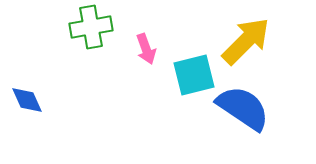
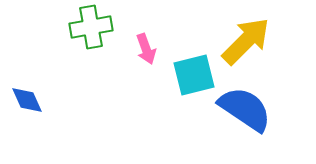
blue semicircle: moved 2 px right, 1 px down
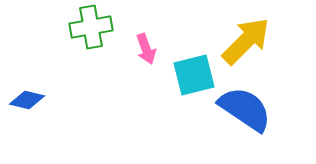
blue diamond: rotated 52 degrees counterclockwise
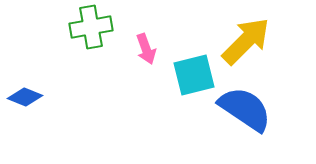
blue diamond: moved 2 px left, 3 px up; rotated 8 degrees clockwise
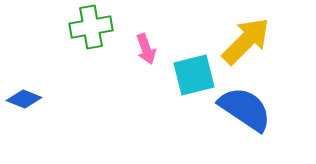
blue diamond: moved 1 px left, 2 px down
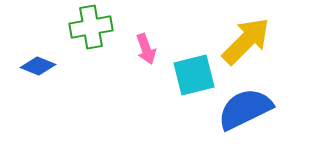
blue diamond: moved 14 px right, 33 px up
blue semicircle: rotated 60 degrees counterclockwise
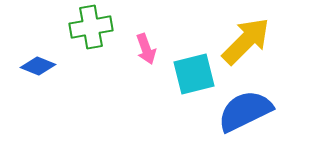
cyan square: moved 1 px up
blue semicircle: moved 2 px down
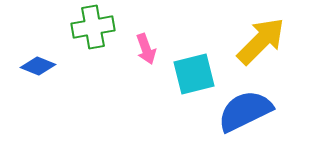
green cross: moved 2 px right
yellow arrow: moved 15 px right
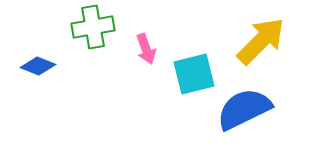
blue semicircle: moved 1 px left, 2 px up
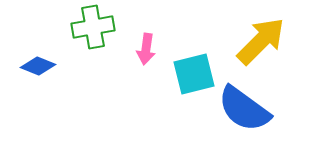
pink arrow: rotated 28 degrees clockwise
blue semicircle: rotated 118 degrees counterclockwise
